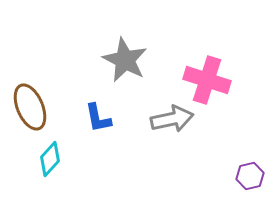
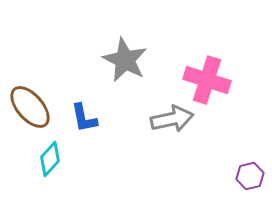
brown ellipse: rotated 18 degrees counterclockwise
blue L-shape: moved 14 px left
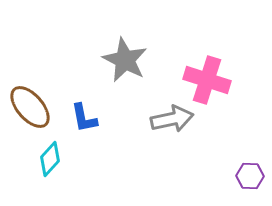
purple hexagon: rotated 16 degrees clockwise
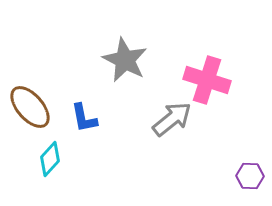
gray arrow: rotated 27 degrees counterclockwise
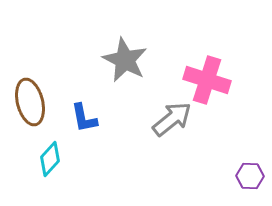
brown ellipse: moved 5 px up; rotated 27 degrees clockwise
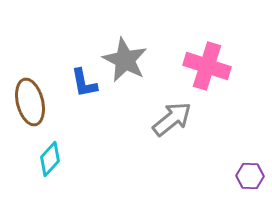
pink cross: moved 14 px up
blue L-shape: moved 35 px up
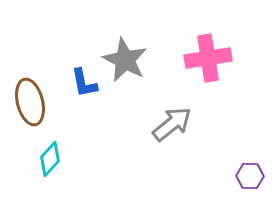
pink cross: moved 1 px right, 8 px up; rotated 27 degrees counterclockwise
gray arrow: moved 5 px down
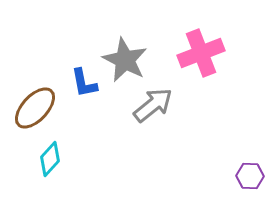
pink cross: moved 7 px left, 5 px up; rotated 12 degrees counterclockwise
brown ellipse: moved 5 px right, 6 px down; rotated 57 degrees clockwise
gray arrow: moved 19 px left, 19 px up
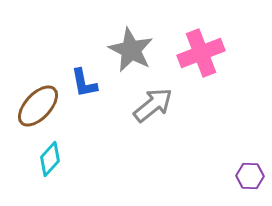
gray star: moved 6 px right, 10 px up
brown ellipse: moved 3 px right, 2 px up
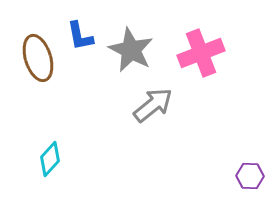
blue L-shape: moved 4 px left, 47 px up
brown ellipse: moved 48 px up; rotated 60 degrees counterclockwise
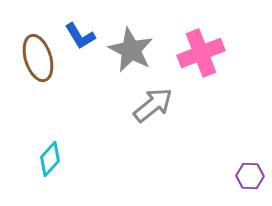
blue L-shape: rotated 20 degrees counterclockwise
